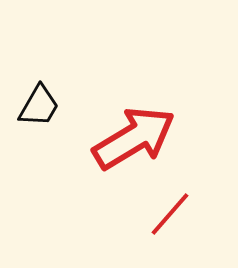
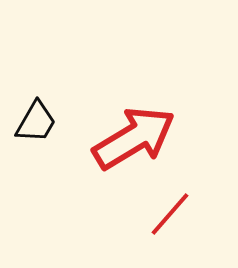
black trapezoid: moved 3 px left, 16 px down
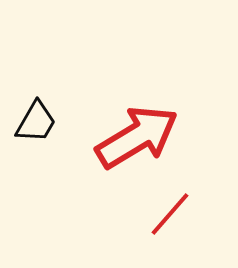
red arrow: moved 3 px right, 1 px up
